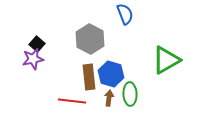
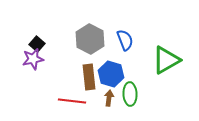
blue semicircle: moved 26 px down
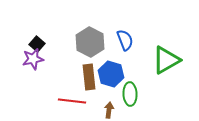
gray hexagon: moved 3 px down
brown arrow: moved 12 px down
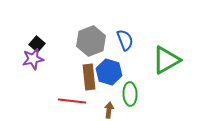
gray hexagon: moved 1 px right, 1 px up; rotated 12 degrees clockwise
blue hexagon: moved 2 px left, 2 px up
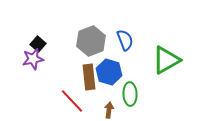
black square: moved 1 px right
red line: rotated 40 degrees clockwise
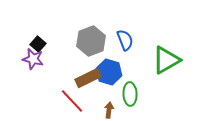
purple star: rotated 25 degrees clockwise
brown rectangle: moved 1 px left, 1 px down; rotated 70 degrees clockwise
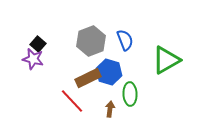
brown arrow: moved 1 px right, 1 px up
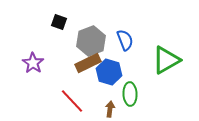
black square: moved 21 px right, 22 px up; rotated 21 degrees counterclockwise
purple star: moved 4 px down; rotated 20 degrees clockwise
brown rectangle: moved 15 px up
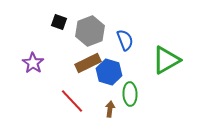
gray hexagon: moved 1 px left, 10 px up
